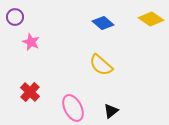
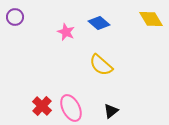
yellow diamond: rotated 25 degrees clockwise
blue diamond: moved 4 px left
pink star: moved 35 px right, 10 px up
red cross: moved 12 px right, 14 px down
pink ellipse: moved 2 px left
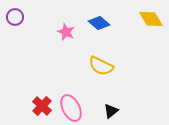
yellow semicircle: moved 1 px down; rotated 15 degrees counterclockwise
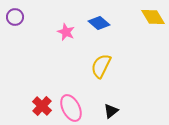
yellow diamond: moved 2 px right, 2 px up
yellow semicircle: rotated 90 degrees clockwise
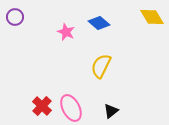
yellow diamond: moved 1 px left
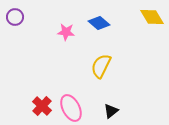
pink star: rotated 18 degrees counterclockwise
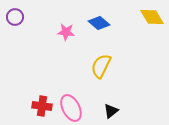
red cross: rotated 36 degrees counterclockwise
